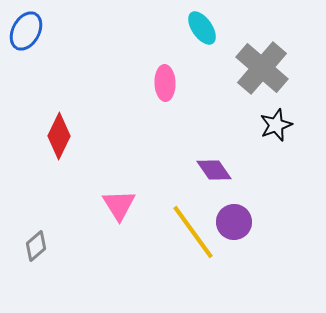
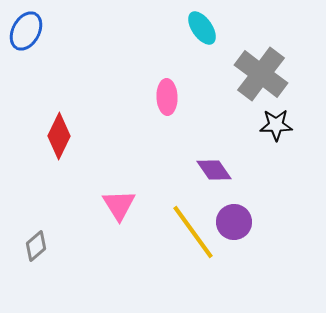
gray cross: moved 1 px left, 6 px down; rotated 4 degrees counterclockwise
pink ellipse: moved 2 px right, 14 px down
black star: rotated 20 degrees clockwise
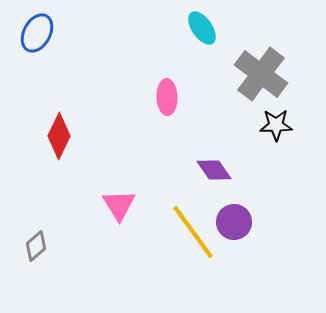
blue ellipse: moved 11 px right, 2 px down
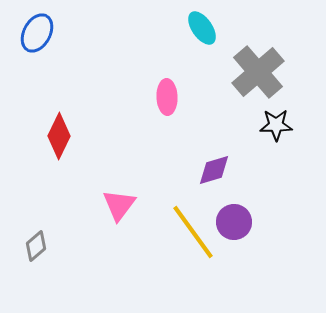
gray cross: moved 3 px left, 2 px up; rotated 12 degrees clockwise
purple diamond: rotated 72 degrees counterclockwise
pink triangle: rotated 9 degrees clockwise
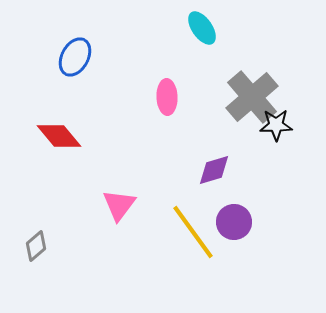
blue ellipse: moved 38 px right, 24 px down
gray cross: moved 6 px left, 25 px down
red diamond: rotated 66 degrees counterclockwise
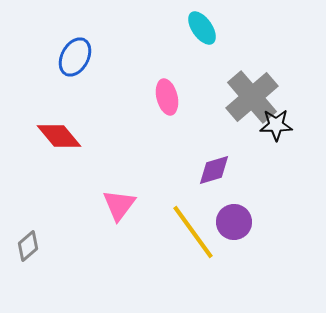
pink ellipse: rotated 12 degrees counterclockwise
gray diamond: moved 8 px left
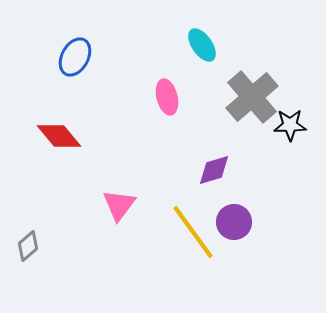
cyan ellipse: moved 17 px down
black star: moved 14 px right
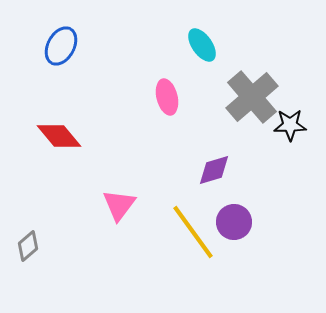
blue ellipse: moved 14 px left, 11 px up
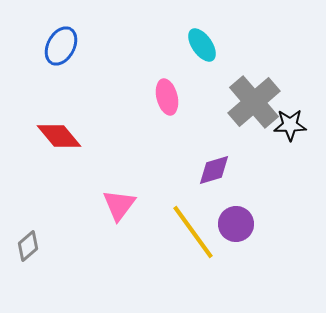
gray cross: moved 2 px right, 5 px down
purple circle: moved 2 px right, 2 px down
